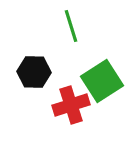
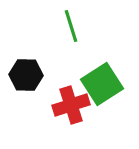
black hexagon: moved 8 px left, 3 px down
green square: moved 3 px down
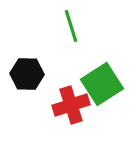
black hexagon: moved 1 px right, 1 px up
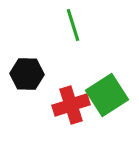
green line: moved 2 px right, 1 px up
green square: moved 5 px right, 11 px down
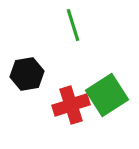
black hexagon: rotated 12 degrees counterclockwise
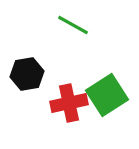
green line: rotated 44 degrees counterclockwise
red cross: moved 2 px left, 2 px up; rotated 6 degrees clockwise
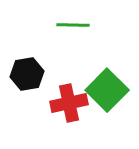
green line: rotated 28 degrees counterclockwise
green square: moved 5 px up; rotated 12 degrees counterclockwise
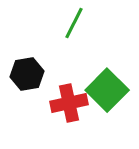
green line: moved 1 px right, 2 px up; rotated 64 degrees counterclockwise
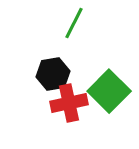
black hexagon: moved 26 px right
green square: moved 2 px right, 1 px down
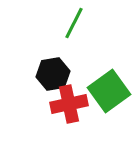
green square: rotated 9 degrees clockwise
red cross: moved 1 px down
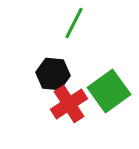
black hexagon: rotated 16 degrees clockwise
red cross: rotated 21 degrees counterclockwise
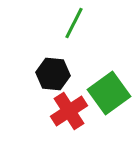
green square: moved 2 px down
red cross: moved 7 px down
